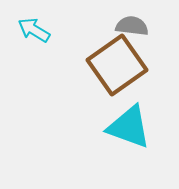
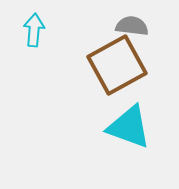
cyan arrow: rotated 64 degrees clockwise
brown square: rotated 6 degrees clockwise
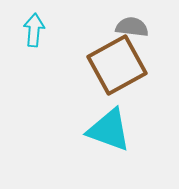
gray semicircle: moved 1 px down
cyan triangle: moved 20 px left, 3 px down
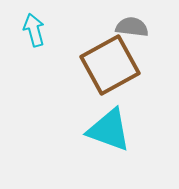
cyan arrow: rotated 20 degrees counterclockwise
brown square: moved 7 px left
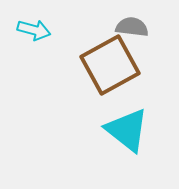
cyan arrow: rotated 120 degrees clockwise
cyan triangle: moved 18 px right; rotated 18 degrees clockwise
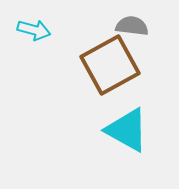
gray semicircle: moved 1 px up
cyan triangle: rotated 9 degrees counterclockwise
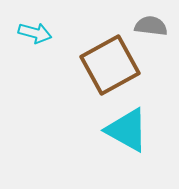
gray semicircle: moved 19 px right
cyan arrow: moved 1 px right, 3 px down
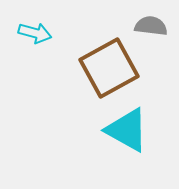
brown square: moved 1 px left, 3 px down
